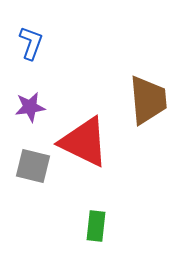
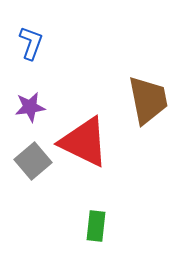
brown trapezoid: rotated 6 degrees counterclockwise
gray square: moved 5 px up; rotated 36 degrees clockwise
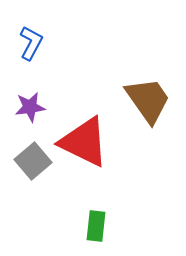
blue L-shape: rotated 8 degrees clockwise
brown trapezoid: rotated 24 degrees counterclockwise
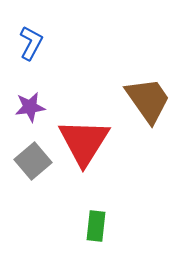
red triangle: rotated 36 degrees clockwise
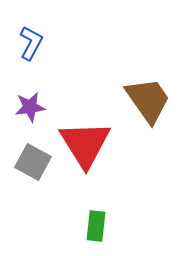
red triangle: moved 1 px right, 2 px down; rotated 4 degrees counterclockwise
gray square: moved 1 px down; rotated 21 degrees counterclockwise
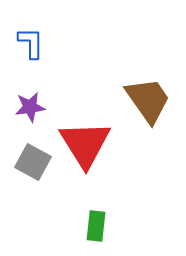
blue L-shape: rotated 28 degrees counterclockwise
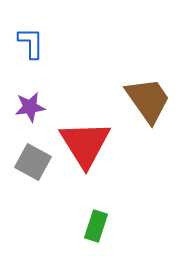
green rectangle: rotated 12 degrees clockwise
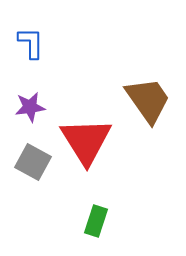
red triangle: moved 1 px right, 3 px up
green rectangle: moved 5 px up
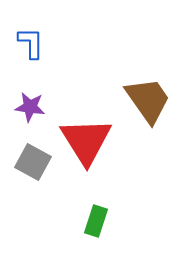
purple star: rotated 16 degrees clockwise
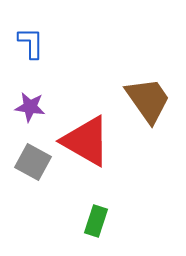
red triangle: rotated 28 degrees counterclockwise
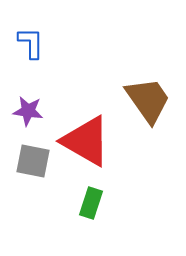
purple star: moved 2 px left, 4 px down
gray square: moved 1 px up; rotated 18 degrees counterclockwise
green rectangle: moved 5 px left, 18 px up
